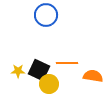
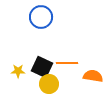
blue circle: moved 5 px left, 2 px down
black square: moved 3 px right, 3 px up
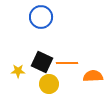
black square: moved 5 px up
orange semicircle: rotated 12 degrees counterclockwise
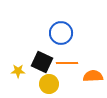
blue circle: moved 20 px right, 16 px down
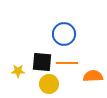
blue circle: moved 3 px right, 1 px down
black square: rotated 20 degrees counterclockwise
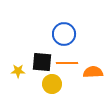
orange semicircle: moved 4 px up
yellow circle: moved 3 px right
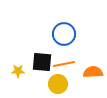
orange line: moved 3 px left, 1 px down; rotated 10 degrees counterclockwise
yellow circle: moved 6 px right
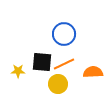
orange line: rotated 15 degrees counterclockwise
